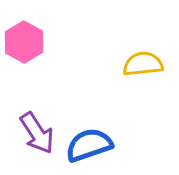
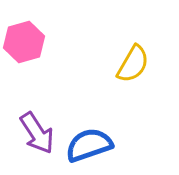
pink hexagon: rotated 15 degrees clockwise
yellow semicircle: moved 10 px left; rotated 126 degrees clockwise
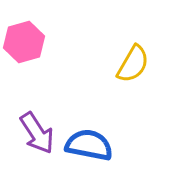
blue semicircle: rotated 30 degrees clockwise
